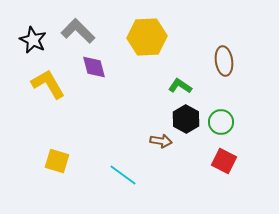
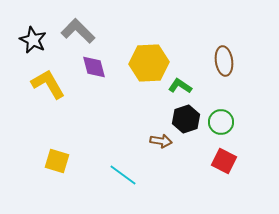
yellow hexagon: moved 2 px right, 26 px down
black hexagon: rotated 12 degrees clockwise
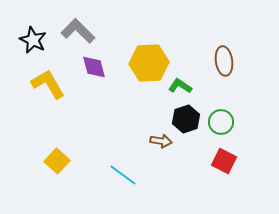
yellow square: rotated 25 degrees clockwise
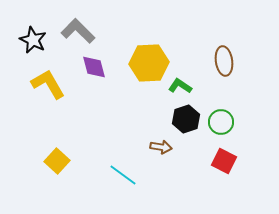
brown arrow: moved 6 px down
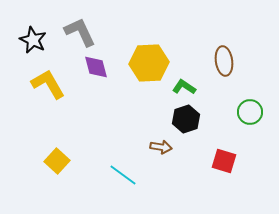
gray L-shape: moved 2 px right, 1 px down; rotated 20 degrees clockwise
purple diamond: moved 2 px right
green L-shape: moved 4 px right, 1 px down
green circle: moved 29 px right, 10 px up
red square: rotated 10 degrees counterclockwise
